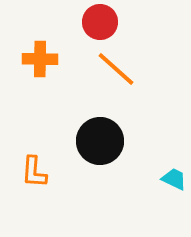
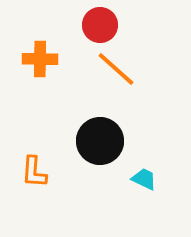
red circle: moved 3 px down
cyan trapezoid: moved 30 px left
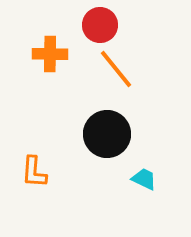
orange cross: moved 10 px right, 5 px up
orange line: rotated 9 degrees clockwise
black circle: moved 7 px right, 7 px up
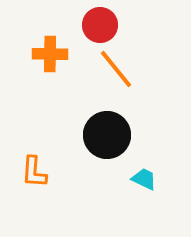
black circle: moved 1 px down
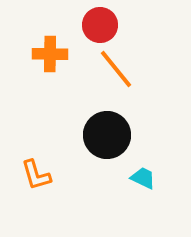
orange L-shape: moved 2 px right, 3 px down; rotated 20 degrees counterclockwise
cyan trapezoid: moved 1 px left, 1 px up
